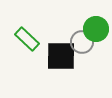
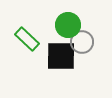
green circle: moved 28 px left, 4 px up
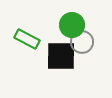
green circle: moved 4 px right
green rectangle: rotated 15 degrees counterclockwise
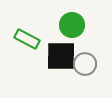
gray circle: moved 3 px right, 22 px down
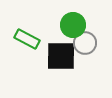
green circle: moved 1 px right
gray circle: moved 21 px up
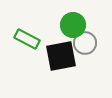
black square: rotated 12 degrees counterclockwise
